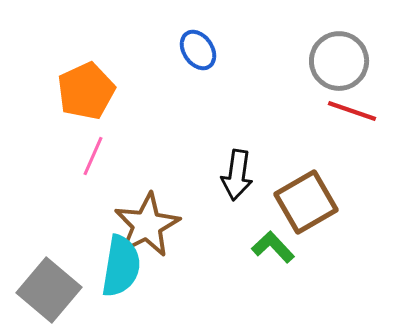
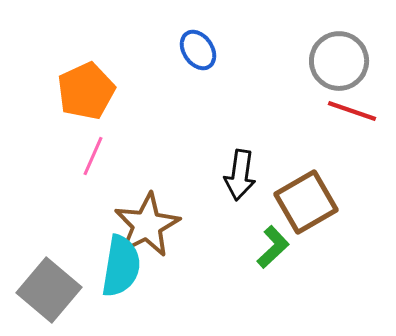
black arrow: moved 3 px right
green L-shape: rotated 90 degrees clockwise
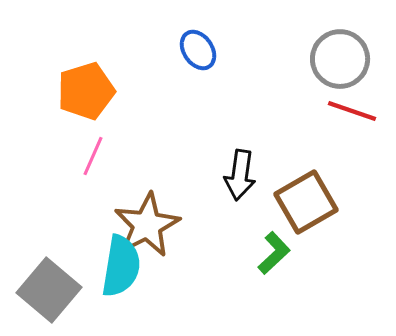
gray circle: moved 1 px right, 2 px up
orange pentagon: rotated 8 degrees clockwise
green L-shape: moved 1 px right, 6 px down
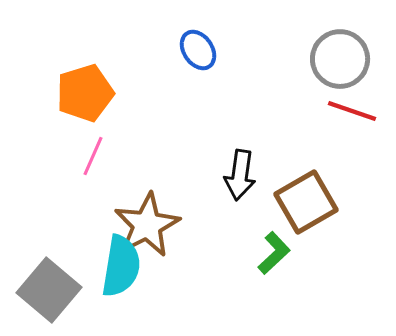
orange pentagon: moved 1 px left, 2 px down
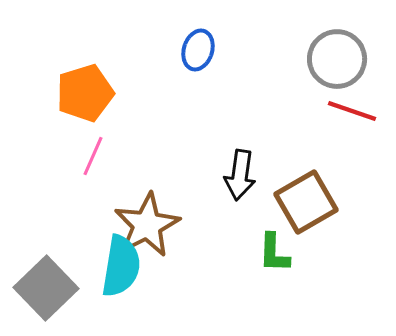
blue ellipse: rotated 51 degrees clockwise
gray circle: moved 3 px left
green L-shape: rotated 135 degrees clockwise
gray square: moved 3 px left, 2 px up; rotated 6 degrees clockwise
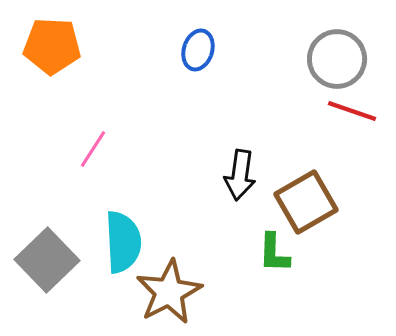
orange pentagon: moved 33 px left, 47 px up; rotated 20 degrees clockwise
pink line: moved 7 px up; rotated 9 degrees clockwise
brown star: moved 22 px right, 67 px down
cyan semicircle: moved 2 px right, 24 px up; rotated 12 degrees counterclockwise
gray square: moved 1 px right, 28 px up
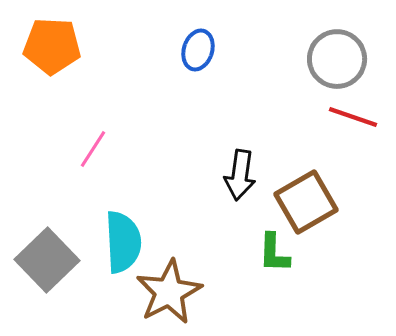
red line: moved 1 px right, 6 px down
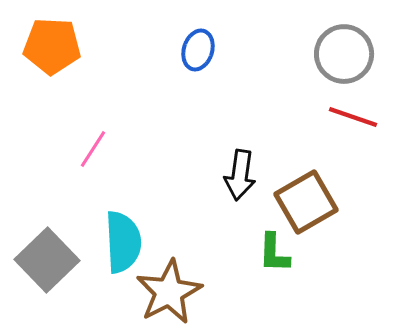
gray circle: moved 7 px right, 5 px up
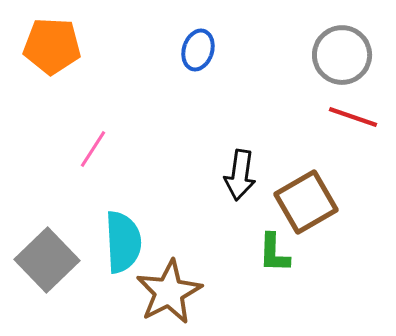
gray circle: moved 2 px left, 1 px down
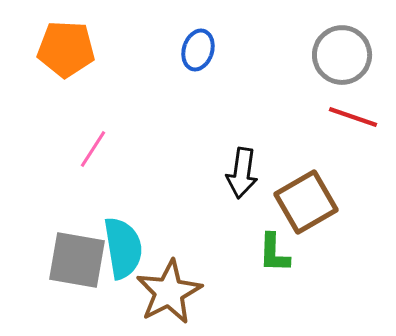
orange pentagon: moved 14 px right, 3 px down
black arrow: moved 2 px right, 2 px up
cyan semicircle: moved 6 px down; rotated 6 degrees counterclockwise
gray square: moved 30 px right; rotated 36 degrees counterclockwise
